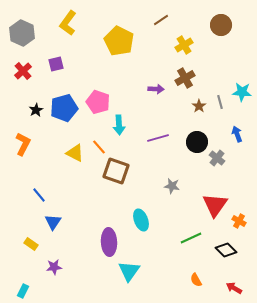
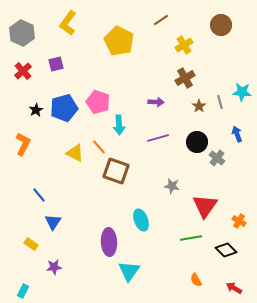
purple arrow: moved 13 px down
red triangle: moved 10 px left, 1 px down
green line: rotated 15 degrees clockwise
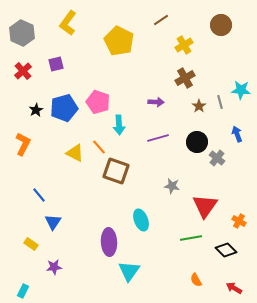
cyan star: moved 1 px left, 2 px up
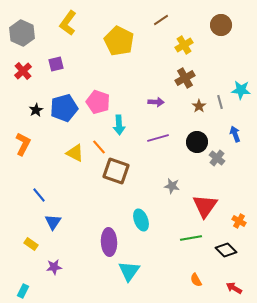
blue arrow: moved 2 px left
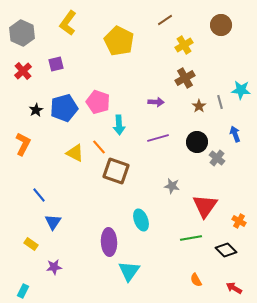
brown line: moved 4 px right
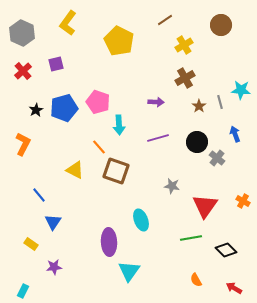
yellow triangle: moved 17 px down
orange cross: moved 4 px right, 20 px up
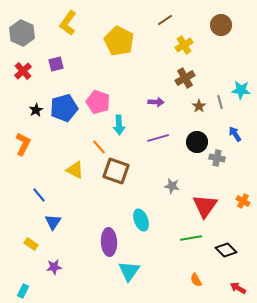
blue arrow: rotated 14 degrees counterclockwise
gray cross: rotated 28 degrees counterclockwise
red arrow: moved 4 px right
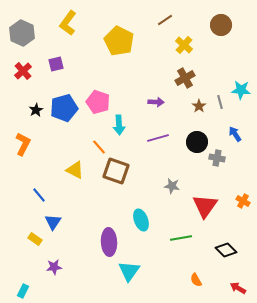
yellow cross: rotated 18 degrees counterclockwise
green line: moved 10 px left
yellow rectangle: moved 4 px right, 5 px up
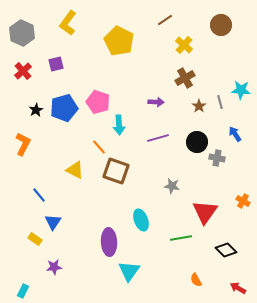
red triangle: moved 6 px down
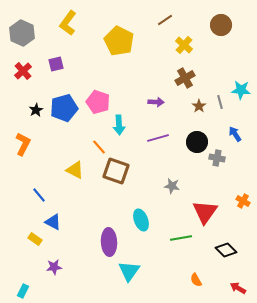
blue triangle: rotated 36 degrees counterclockwise
